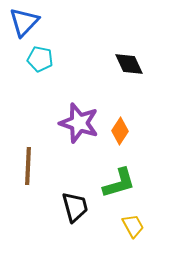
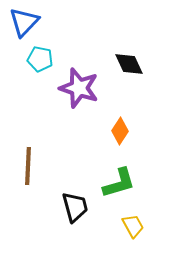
purple star: moved 35 px up
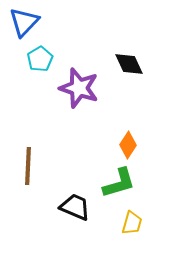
cyan pentagon: rotated 30 degrees clockwise
orange diamond: moved 8 px right, 14 px down
black trapezoid: rotated 52 degrees counterclockwise
yellow trapezoid: moved 1 px left, 3 px up; rotated 45 degrees clockwise
